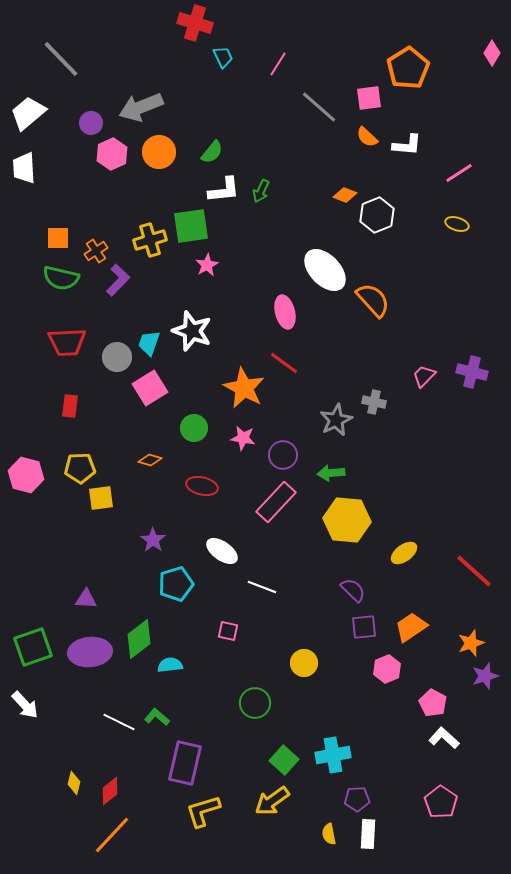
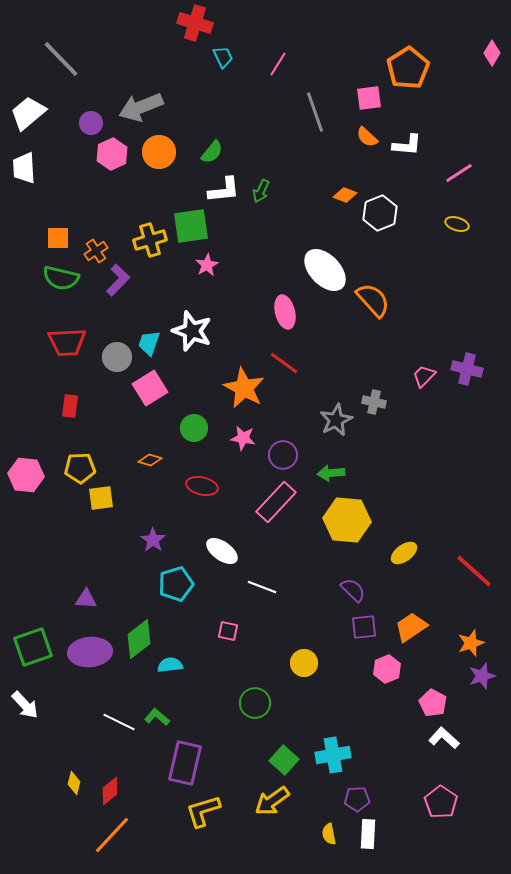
gray line at (319, 107): moved 4 px left, 5 px down; rotated 30 degrees clockwise
white hexagon at (377, 215): moved 3 px right, 2 px up
purple cross at (472, 372): moved 5 px left, 3 px up
pink hexagon at (26, 475): rotated 8 degrees counterclockwise
purple star at (485, 676): moved 3 px left
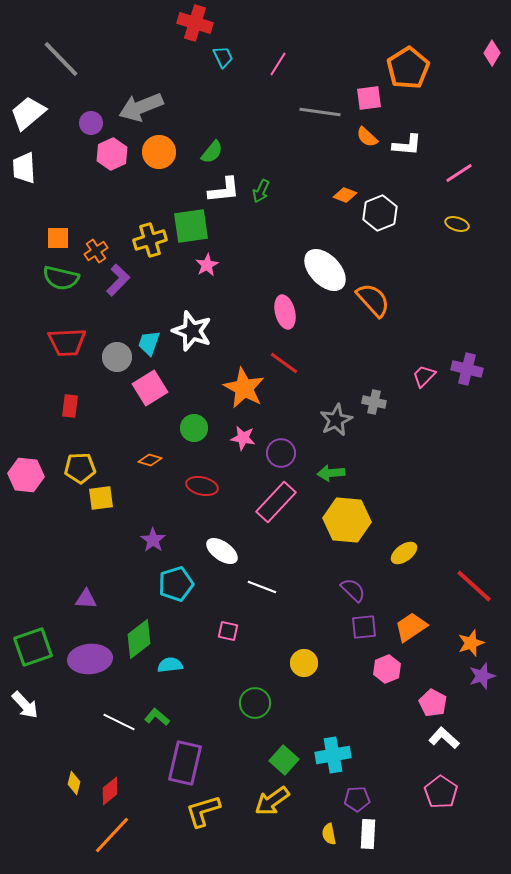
gray line at (315, 112): moved 5 px right; rotated 63 degrees counterclockwise
purple circle at (283, 455): moved 2 px left, 2 px up
red line at (474, 571): moved 15 px down
purple ellipse at (90, 652): moved 7 px down
pink pentagon at (441, 802): moved 10 px up
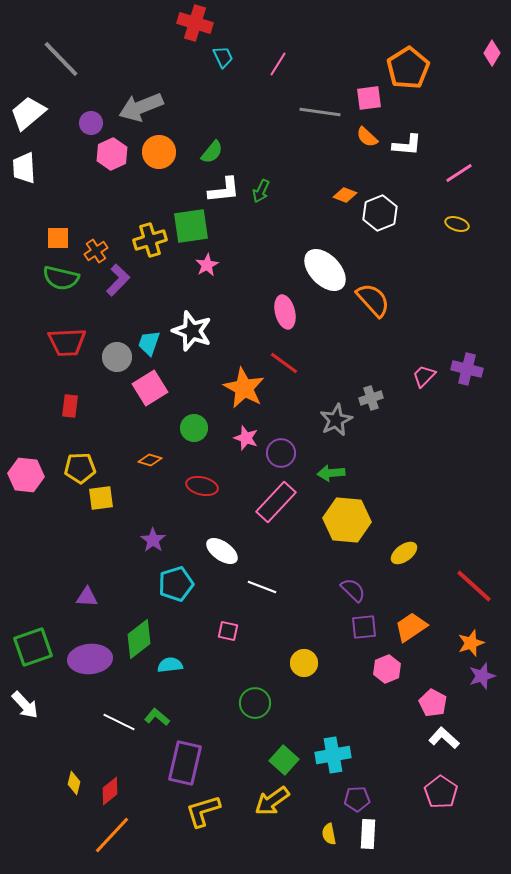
gray cross at (374, 402): moved 3 px left, 4 px up; rotated 30 degrees counterclockwise
pink star at (243, 438): moved 3 px right; rotated 10 degrees clockwise
purple triangle at (86, 599): moved 1 px right, 2 px up
